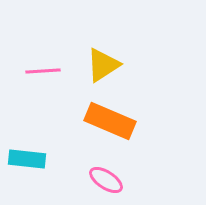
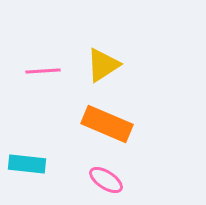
orange rectangle: moved 3 px left, 3 px down
cyan rectangle: moved 5 px down
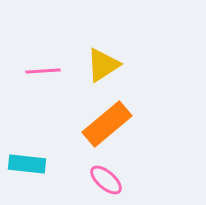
orange rectangle: rotated 63 degrees counterclockwise
pink ellipse: rotated 8 degrees clockwise
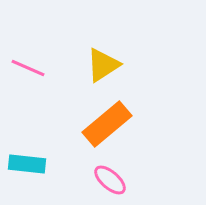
pink line: moved 15 px left, 3 px up; rotated 28 degrees clockwise
pink ellipse: moved 4 px right
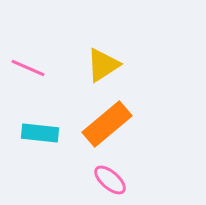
cyan rectangle: moved 13 px right, 31 px up
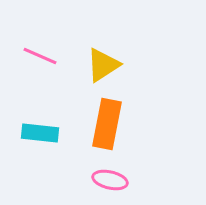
pink line: moved 12 px right, 12 px up
orange rectangle: rotated 39 degrees counterclockwise
pink ellipse: rotated 28 degrees counterclockwise
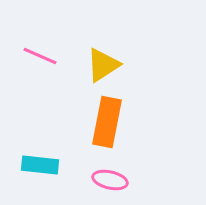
orange rectangle: moved 2 px up
cyan rectangle: moved 32 px down
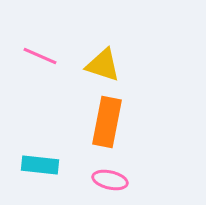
yellow triangle: rotated 51 degrees clockwise
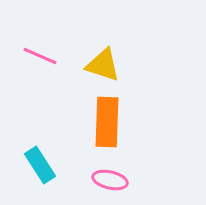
orange rectangle: rotated 9 degrees counterclockwise
cyan rectangle: rotated 51 degrees clockwise
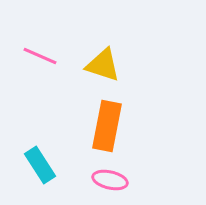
orange rectangle: moved 4 px down; rotated 9 degrees clockwise
